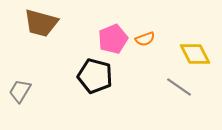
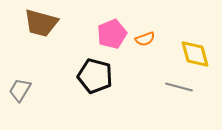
pink pentagon: moved 1 px left, 5 px up
yellow diamond: rotated 12 degrees clockwise
gray line: rotated 20 degrees counterclockwise
gray trapezoid: moved 1 px up
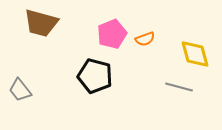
gray trapezoid: rotated 70 degrees counterclockwise
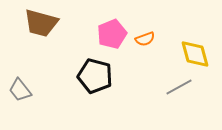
gray line: rotated 44 degrees counterclockwise
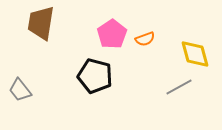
brown trapezoid: rotated 84 degrees clockwise
pink pentagon: rotated 12 degrees counterclockwise
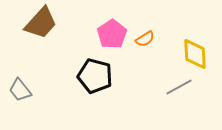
brown trapezoid: rotated 147 degrees counterclockwise
orange semicircle: rotated 12 degrees counterclockwise
yellow diamond: rotated 12 degrees clockwise
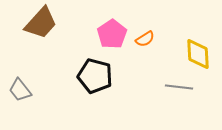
yellow diamond: moved 3 px right
gray line: rotated 36 degrees clockwise
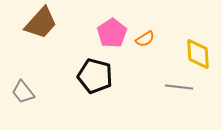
pink pentagon: moved 1 px up
gray trapezoid: moved 3 px right, 2 px down
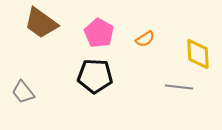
brown trapezoid: rotated 84 degrees clockwise
pink pentagon: moved 13 px left; rotated 8 degrees counterclockwise
black pentagon: rotated 12 degrees counterclockwise
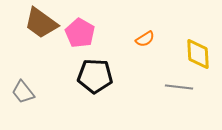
pink pentagon: moved 19 px left
